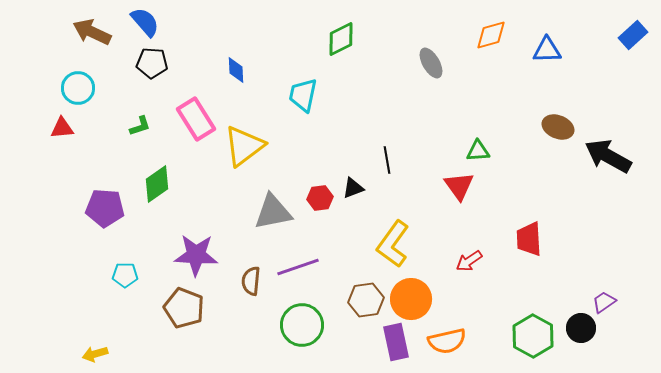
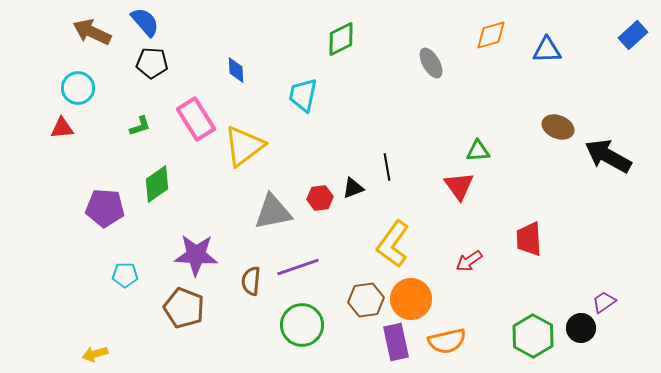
black line at (387, 160): moved 7 px down
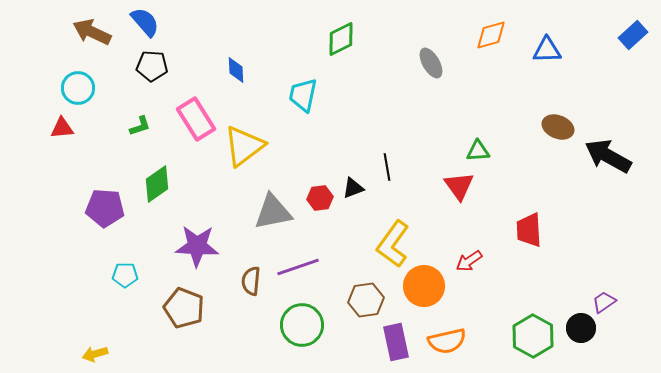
black pentagon at (152, 63): moved 3 px down
red trapezoid at (529, 239): moved 9 px up
purple star at (196, 255): moved 1 px right, 9 px up
orange circle at (411, 299): moved 13 px right, 13 px up
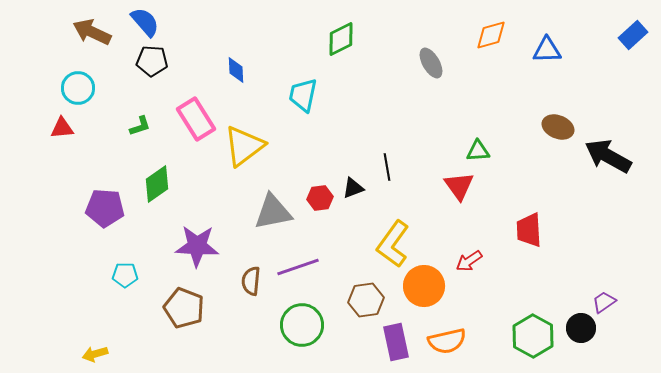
black pentagon at (152, 66): moved 5 px up
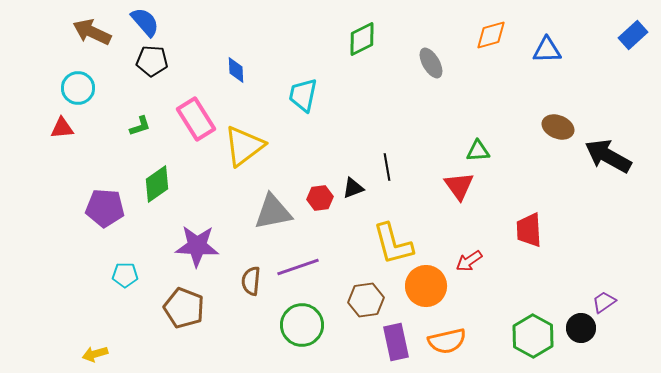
green diamond at (341, 39): moved 21 px right
yellow L-shape at (393, 244): rotated 51 degrees counterclockwise
orange circle at (424, 286): moved 2 px right
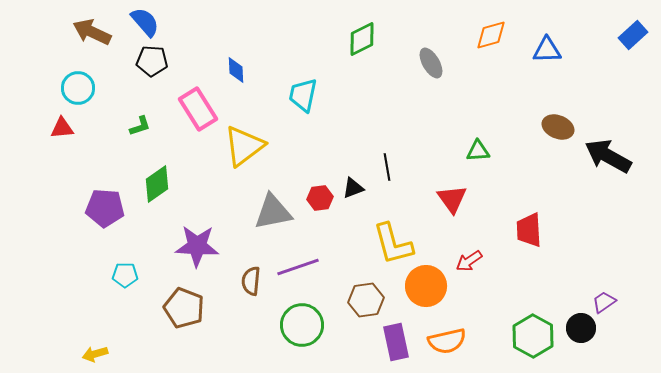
pink rectangle at (196, 119): moved 2 px right, 10 px up
red triangle at (459, 186): moved 7 px left, 13 px down
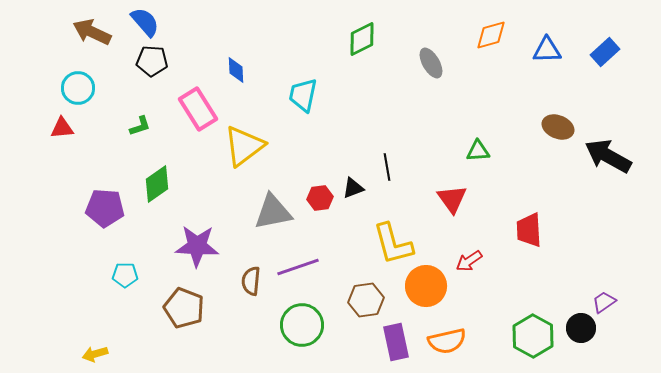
blue rectangle at (633, 35): moved 28 px left, 17 px down
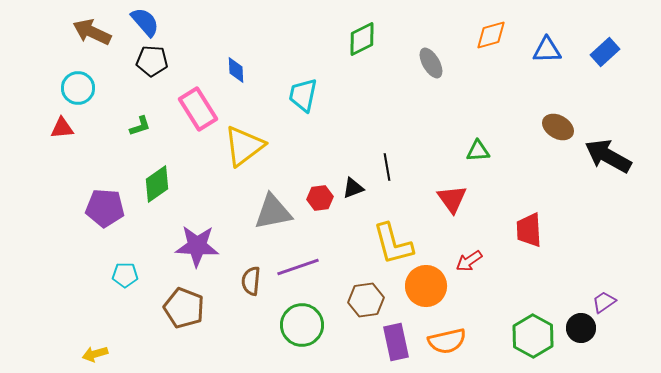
brown ellipse at (558, 127): rotated 8 degrees clockwise
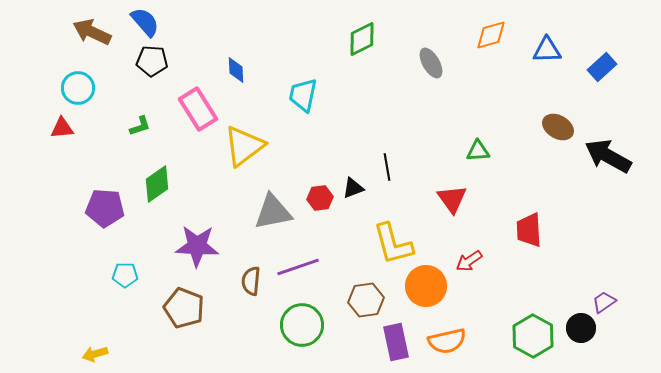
blue rectangle at (605, 52): moved 3 px left, 15 px down
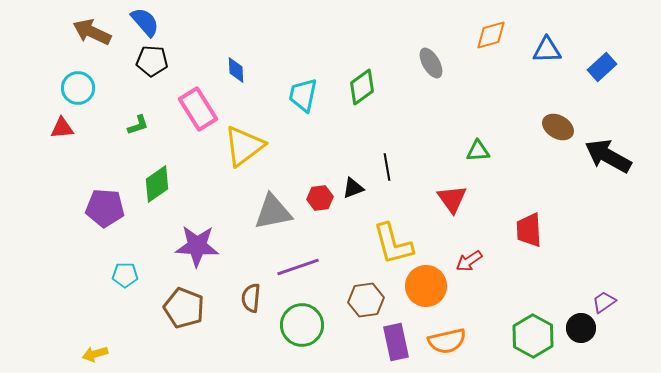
green diamond at (362, 39): moved 48 px down; rotated 9 degrees counterclockwise
green L-shape at (140, 126): moved 2 px left, 1 px up
brown semicircle at (251, 281): moved 17 px down
